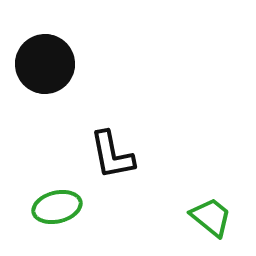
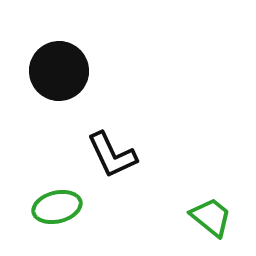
black circle: moved 14 px right, 7 px down
black L-shape: rotated 14 degrees counterclockwise
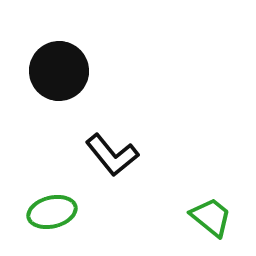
black L-shape: rotated 14 degrees counterclockwise
green ellipse: moved 5 px left, 5 px down
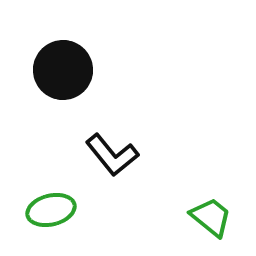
black circle: moved 4 px right, 1 px up
green ellipse: moved 1 px left, 2 px up
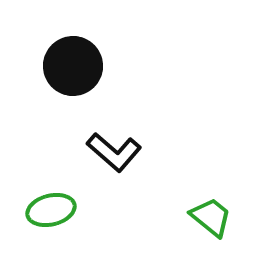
black circle: moved 10 px right, 4 px up
black L-shape: moved 2 px right, 3 px up; rotated 10 degrees counterclockwise
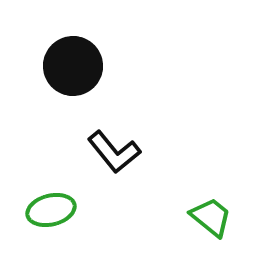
black L-shape: rotated 10 degrees clockwise
